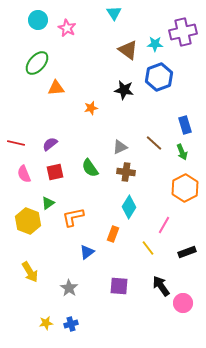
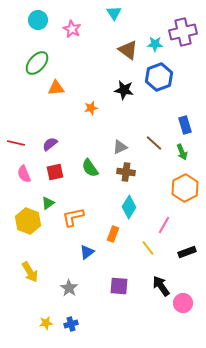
pink star: moved 5 px right, 1 px down
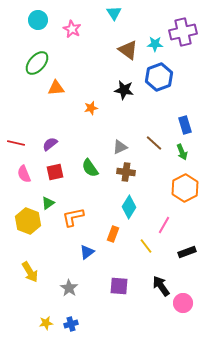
yellow line: moved 2 px left, 2 px up
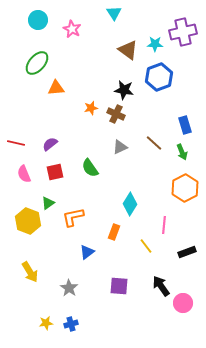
brown cross: moved 10 px left, 58 px up; rotated 18 degrees clockwise
cyan diamond: moved 1 px right, 3 px up
pink line: rotated 24 degrees counterclockwise
orange rectangle: moved 1 px right, 2 px up
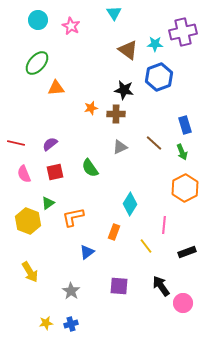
pink star: moved 1 px left, 3 px up
brown cross: rotated 24 degrees counterclockwise
gray star: moved 2 px right, 3 px down
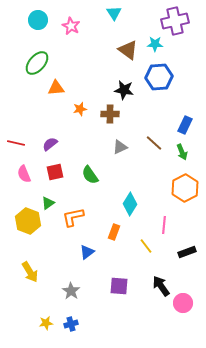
purple cross: moved 8 px left, 11 px up
blue hexagon: rotated 16 degrees clockwise
orange star: moved 11 px left, 1 px down
brown cross: moved 6 px left
blue rectangle: rotated 42 degrees clockwise
green semicircle: moved 7 px down
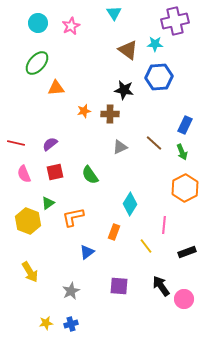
cyan circle: moved 3 px down
pink star: rotated 18 degrees clockwise
orange star: moved 4 px right, 2 px down
gray star: rotated 12 degrees clockwise
pink circle: moved 1 px right, 4 px up
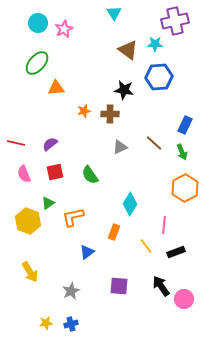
pink star: moved 7 px left, 3 px down
black rectangle: moved 11 px left
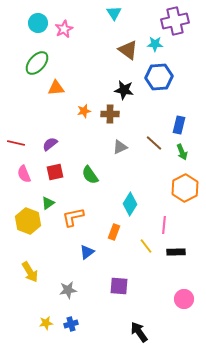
blue rectangle: moved 6 px left; rotated 12 degrees counterclockwise
black rectangle: rotated 18 degrees clockwise
black arrow: moved 22 px left, 46 px down
gray star: moved 3 px left, 1 px up; rotated 18 degrees clockwise
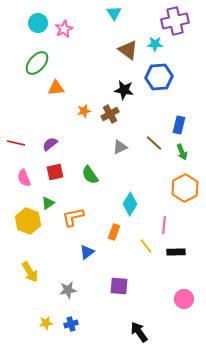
brown cross: rotated 30 degrees counterclockwise
pink semicircle: moved 4 px down
